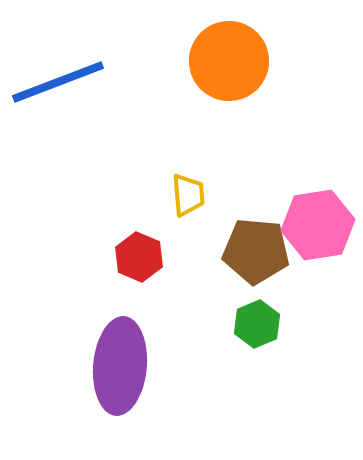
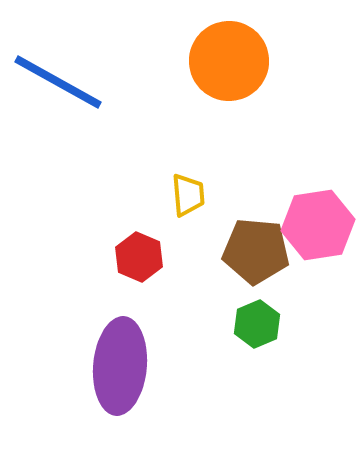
blue line: rotated 50 degrees clockwise
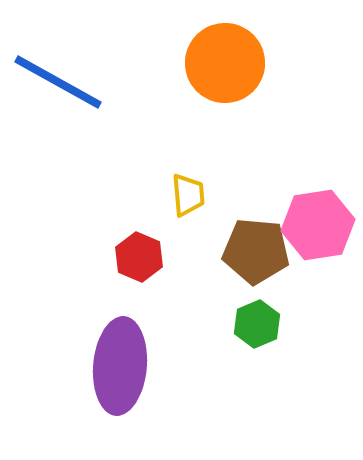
orange circle: moved 4 px left, 2 px down
